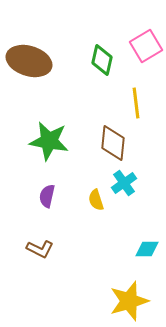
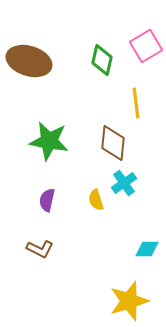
purple semicircle: moved 4 px down
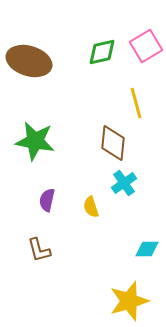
green diamond: moved 8 px up; rotated 64 degrees clockwise
yellow line: rotated 8 degrees counterclockwise
green star: moved 14 px left
yellow semicircle: moved 5 px left, 7 px down
brown L-shape: moved 1 px left, 1 px down; rotated 48 degrees clockwise
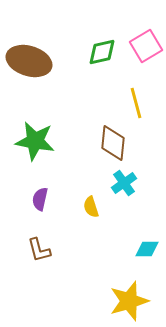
purple semicircle: moved 7 px left, 1 px up
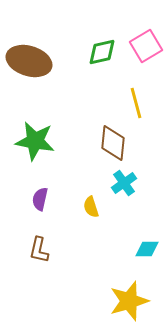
brown L-shape: rotated 28 degrees clockwise
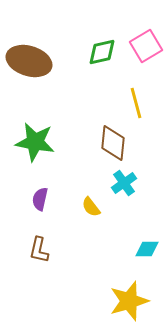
green star: moved 1 px down
yellow semicircle: rotated 20 degrees counterclockwise
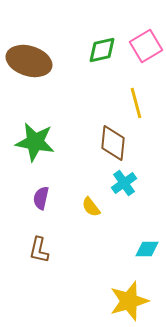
green diamond: moved 2 px up
purple semicircle: moved 1 px right, 1 px up
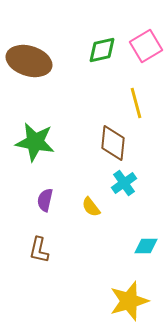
purple semicircle: moved 4 px right, 2 px down
cyan diamond: moved 1 px left, 3 px up
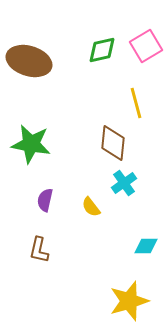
green star: moved 4 px left, 2 px down
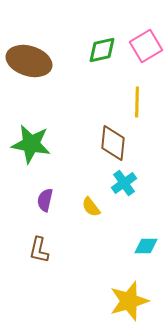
yellow line: moved 1 px right, 1 px up; rotated 16 degrees clockwise
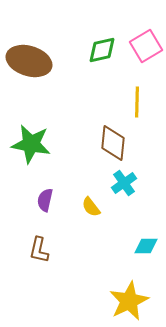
yellow star: rotated 9 degrees counterclockwise
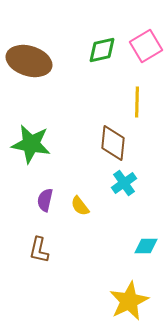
yellow semicircle: moved 11 px left, 1 px up
